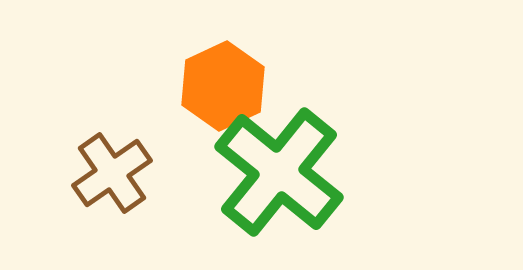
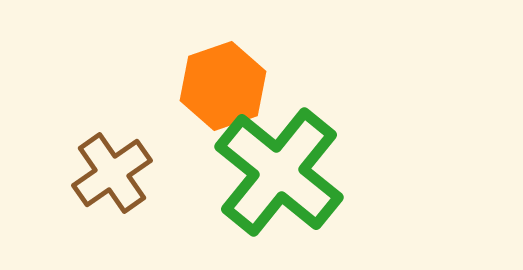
orange hexagon: rotated 6 degrees clockwise
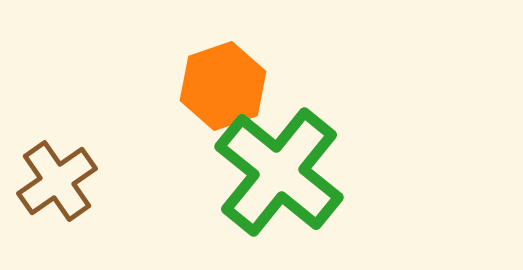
brown cross: moved 55 px left, 8 px down
